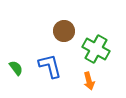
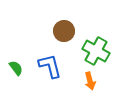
green cross: moved 2 px down
orange arrow: moved 1 px right
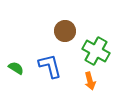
brown circle: moved 1 px right
green semicircle: rotated 21 degrees counterclockwise
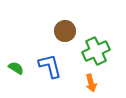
green cross: rotated 36 degrees clockwise
orange arrow: moved 1 px right, 2 px down
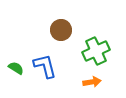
brown circle: moved 4 px left, 1 px up
blue L-shape: moved 5 px left
orange arrow: moved 1 px right, 1 px up; rotated 84 degrees counterclockwise
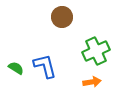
brown circle: moved 1 px right, 13 px up
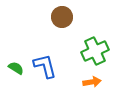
green cross: moved 1 px left
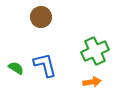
brown circle: moved 21 px left
blue L-shape: moved 1 px up
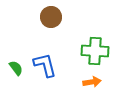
brown circle: moved 10 px right
green cross: rotated 28 degrees clockwise
green semicircle: rotated 21 degrees clockwise
